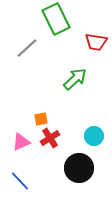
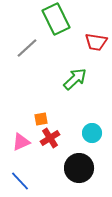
cyan circle: moved 2 px left, 3 px up
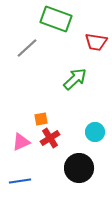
green rectangle: rotated 44 degrees counterclockwise
cyan circle: moved 3 px right, 1 px up
blue line: rotated 55 degrees counterclockwise
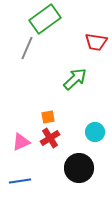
green rectangle: moved 11 px left; rotated 56 degrees counterclockwise
gray line: rotated 25 degrees counterclockwise
orange square: moved 7 px right, 2 px up
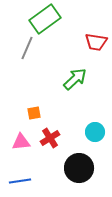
orange square: moved 14 px left, 4 px up
pink triangle: rotated 18 degrees clockwise
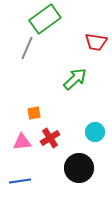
pink triangle: moved 1 px right
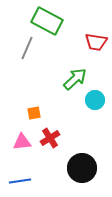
green rectangle: moved 2 px right, 2 px down; rotated 64 degrees clockwise
cyan circle: moved 32 px up
black circle: moved 3 px right
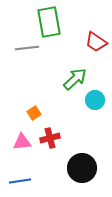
green rectangle: moved 2 px right, 1 px down; rotated 52 degrees clockwise
red trapezoid: rotated 25 degrees clockwise
gray line: rotated 60 degrees clockwise
orange square: rotated 24 degrees counterclockwise
red cross: rotated 18 degrees clockwise
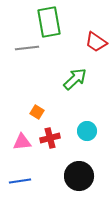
cyan circle: moved 8 px left, 31 px down
orange square: moved 3 px right, 1 px up; rotated 24 degrees counterclockwise
black circle: moved 3 px left, 8 px down
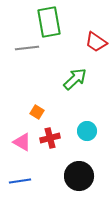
pink triangle: rotated 36 degrees clockwise
